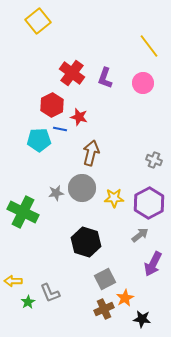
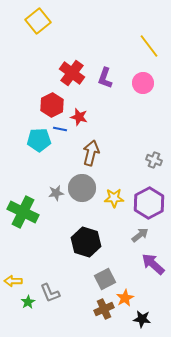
purple arrow: rotated 105 degrees clockwise
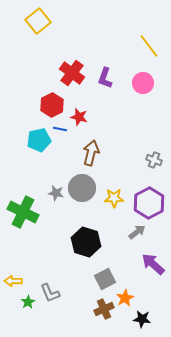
cyan pentagon: rotated 10 degrees counterclockwise
gray star: rotated 21 degrees clockwise
gray arrow: moved 3 px left, 3 px up
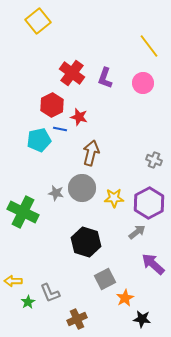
brown cross: moved 27 px left, 10 px down
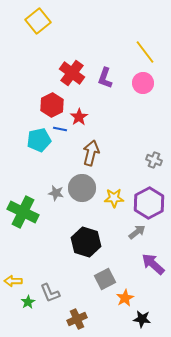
yellow line: moved 4 px left, 6 px down
red star: rotated 24 degrees clockwise
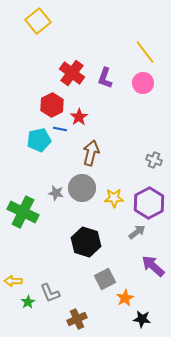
purple arrow: moved 2 px down
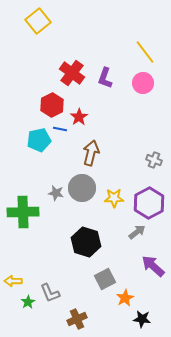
green cross: rotated 28 degrees counterclockwise
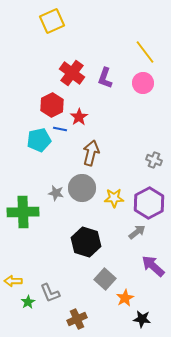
yellow square: moved 14 px right; rotated 15 degrees clockwise
gray square: rotated 20 degrees counterclockwise
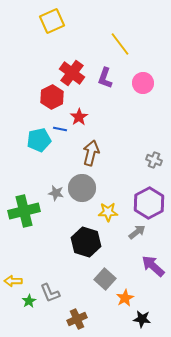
yellow line: moved 25 px left, 8 px up
red hexagon: moved 8 px up
yellow star: moved 6 px left, 14 px down
green cross: moved 1 px right, 1 px up; rotated 12 degrees counterclockwise
green star: moved 1 px right, 1 px up
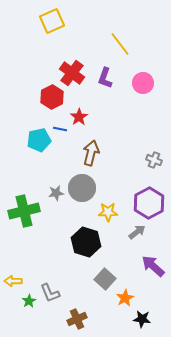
gray star: rotated 21 degrees counterclockwise
